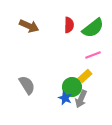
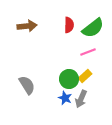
brown arrow: moved 2 px left; rotated 30 degrees counterclockwise
pink line: moved 5 px left, 3 px up
green circle: moved 3 px left, 8 px up
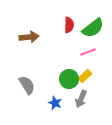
brown arrow: moved 2 px right, 11 px down
blue star: moved 10 px left, 5 px down
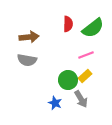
red semicircle: moved 1 px left, 1 px up
pink line: moved 2 px left, 3 px down
green circle: moved 1 px left, 1 px down
gray semicircle: moved 25 px up; rotated 132 degrees clockwise
gray arrow: rotated 54 degrees counterclockwise
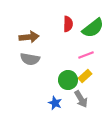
gray semicircle: moved 3 px right, 1 px up
